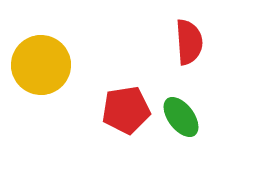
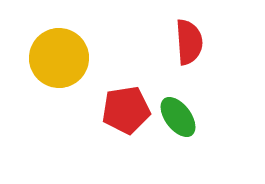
yellow circle: moved 18 px right, 7 px up
green ellipse: moved 3 px left
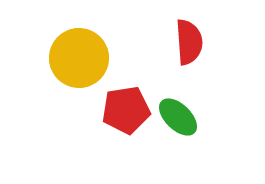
yellow circle: moved 20 px right
green ellipse: rotated 9 degrees counterclockwise
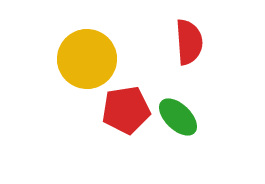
yellow circle: moved 8 px right, 1 px down
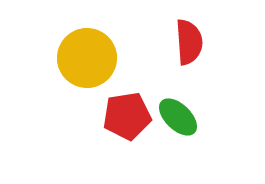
yellow circle: moved 1 px up
red pentagon: moved 1 px right, 6 px down
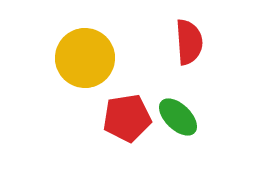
yellow circle: moved 2 px left
red pentagon: moved 2 px down
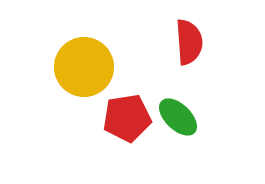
yellow circle: moved 1 px left, 9 px down
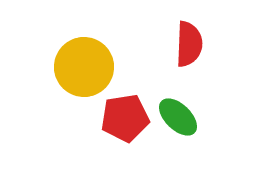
red semicircle: moved 2 px down; rotated 6 degrees clockwise
red pentagon: moved 2 px left
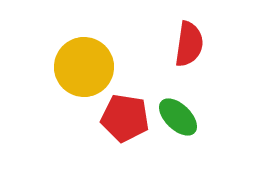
red semicircle: rotated 6 degrees clockwise
red pentagon: rotated 18 degrees clockwise
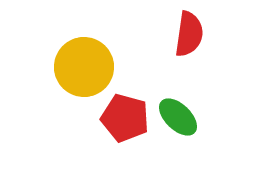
red semicircle: moved 10 px up
red pentagon: rotated 6 degrees clockwise
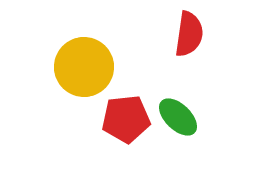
red pentagon: moved 1 px right, 1 px down; rotated 21 degrees counterclockwise
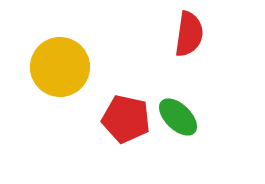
yellow circle: moved 24 px left
red pentagon: rotated 18 degrees clockwise
